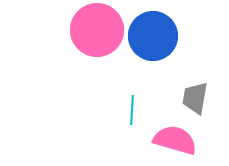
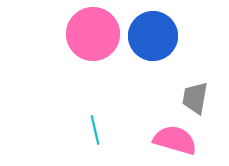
pink circle: moved 4 px left, 4 px down
cyan line: moved 37 px left, 20 px down; rotated 16 degrees counterclockwise
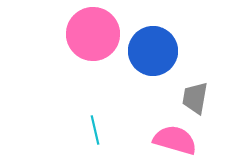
blue circle: moved 15 px down
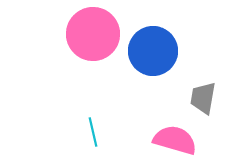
gray trapezoid: moved 8 px right
cyan line: moved 2 px left, 2 px down
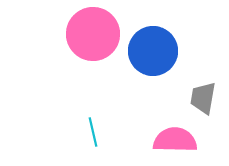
pink semicircle: rotated 15 degrees counterclockwise
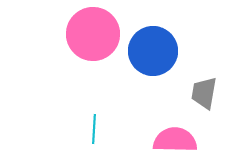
gray trapezoid: moved 1 px right, 5 px up
cyan line: moved 1 px right, 3 px up; rotated 16 degrees clockwise
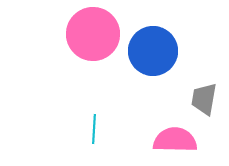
gray trapezoid: moved 6 px down
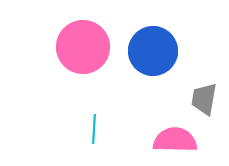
pink circle: moved 10 px left, 13 px down
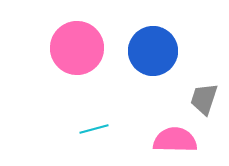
pink circle: moved 6 px left, 1 px down
gray trapezoid: rotated 8 degrees clockwise
cyan line: rotated 72 degrees clockwise
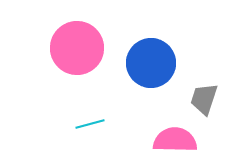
blue circle: moved 2 px left, 12 px down
cyan line: moved 4 px left, 5 px up
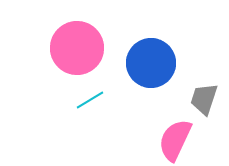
cyan line: moved 24 px up; rotated 16 degrees counterclockwise
pink semicircle: rotated 66 degrees counterclockwise
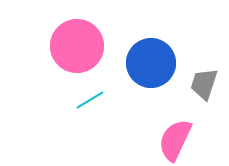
pink circle: moved 2 px up
gray trapezoid: moved 15 px up
